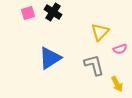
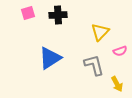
black cross: moved 5 px right, 3 px down; rotated 36 degrees counterclockwise
pink semicircle: moved 2 px down
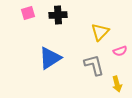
yellow arrow: rotated 14 degrees clockwise
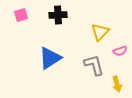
pink square: moved 7 px left, 2 px down
